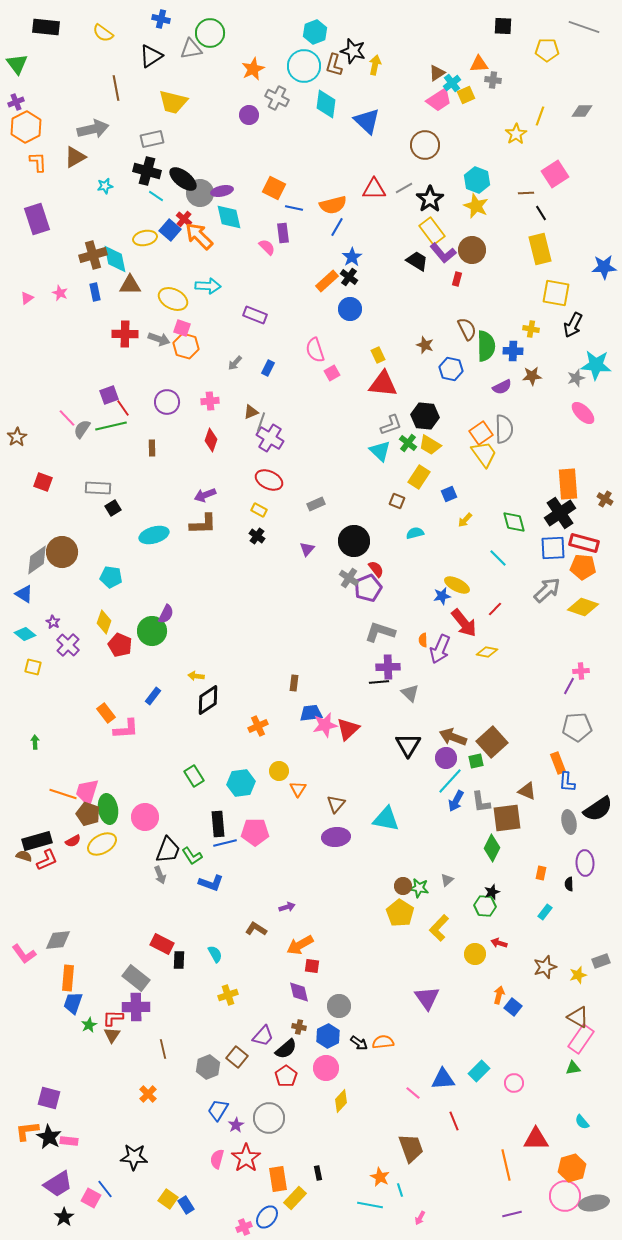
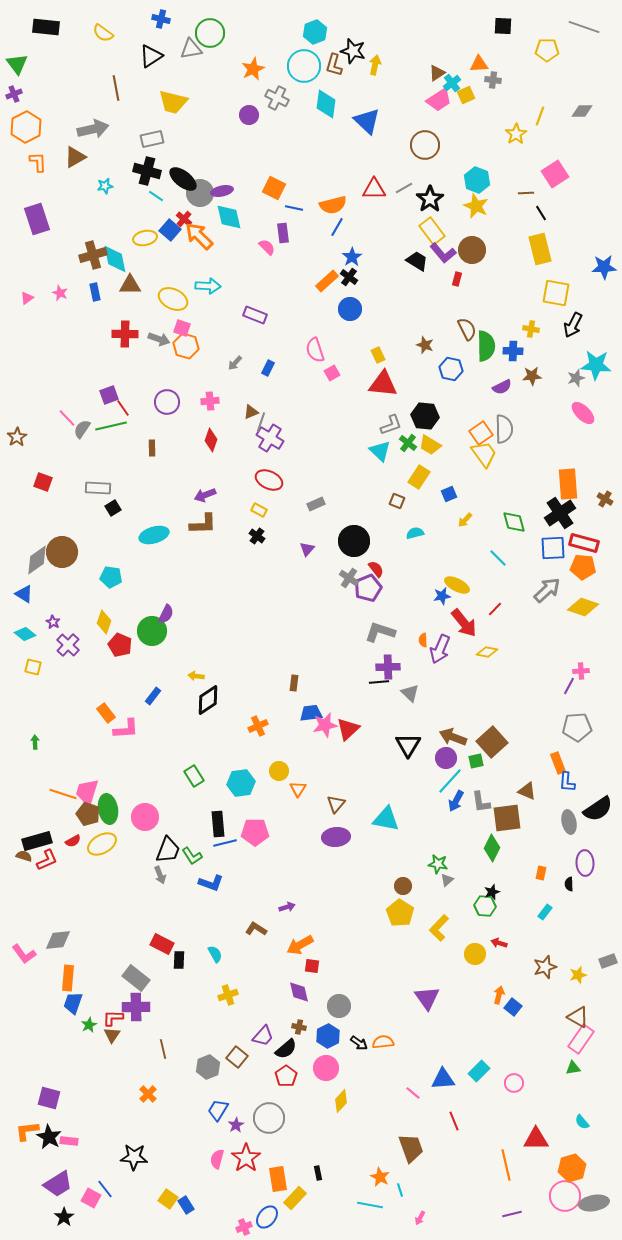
purple cross at (16, 102): moved 2 px left, 8 px up
green star at (419, 888): moved 19 px right, 24 px up
gray rectangle at (601, 961): moved 7 px right
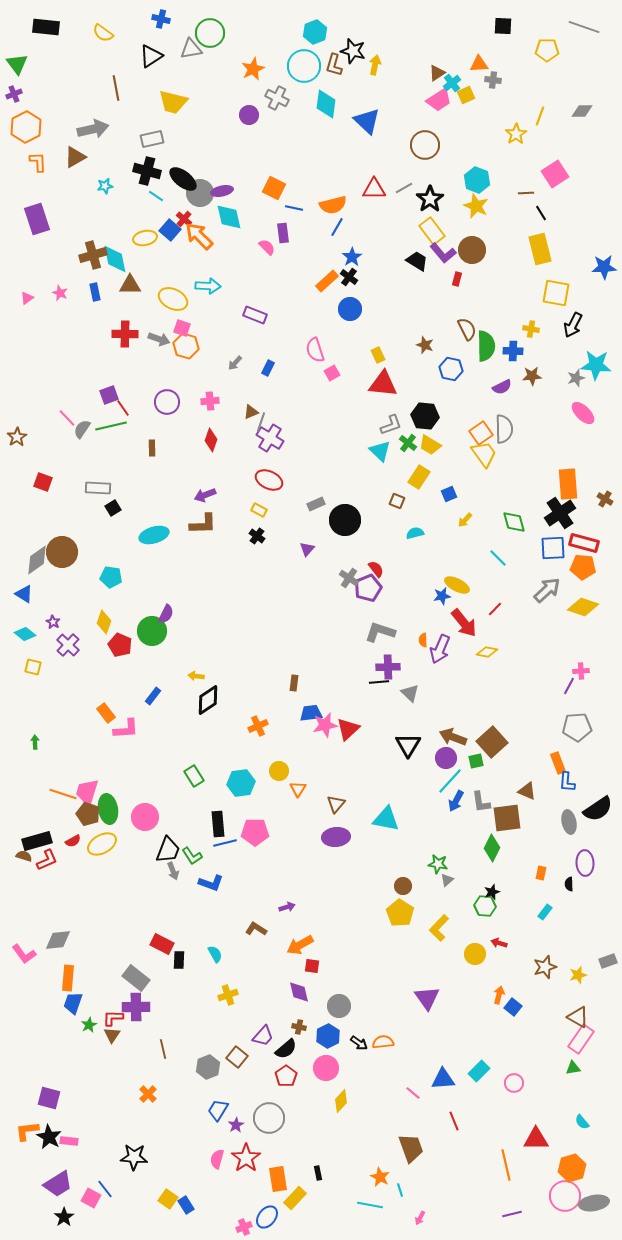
black circle at (354, 541): moved 9 px left, 21 px up
gray arrow at (160, 875): moved 13 px right, 4 px up
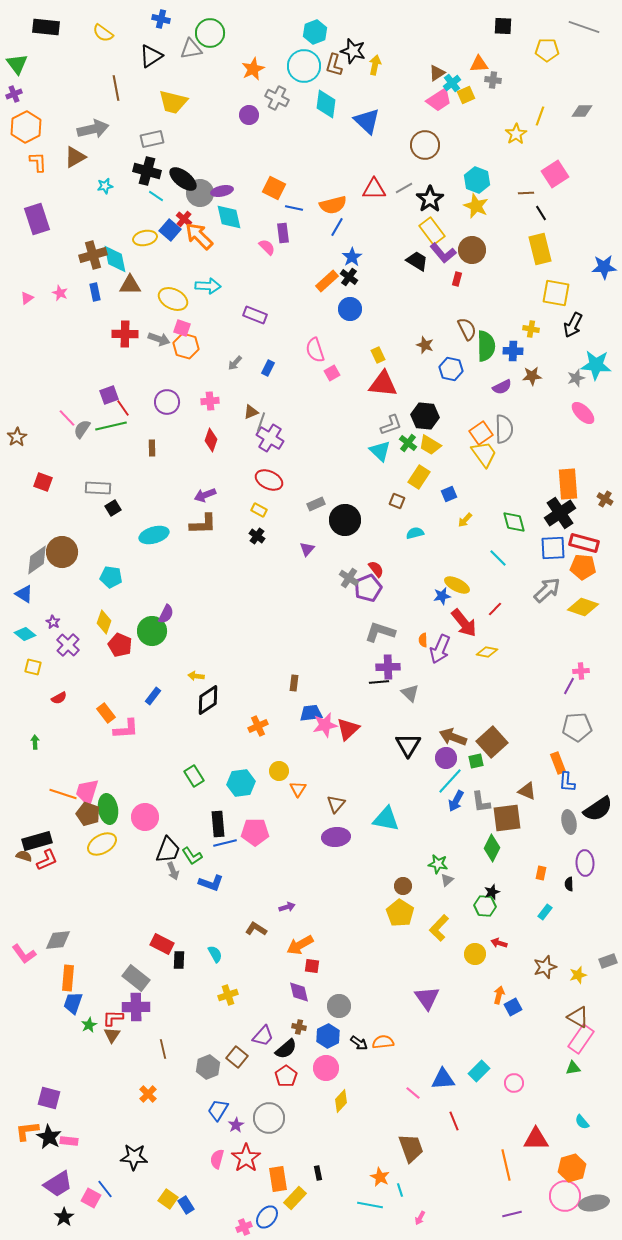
red semicircle at (73, 841): moved 14 px left, 143 px up
blue square at (513, 1007): rotated 24 degrees clockwise
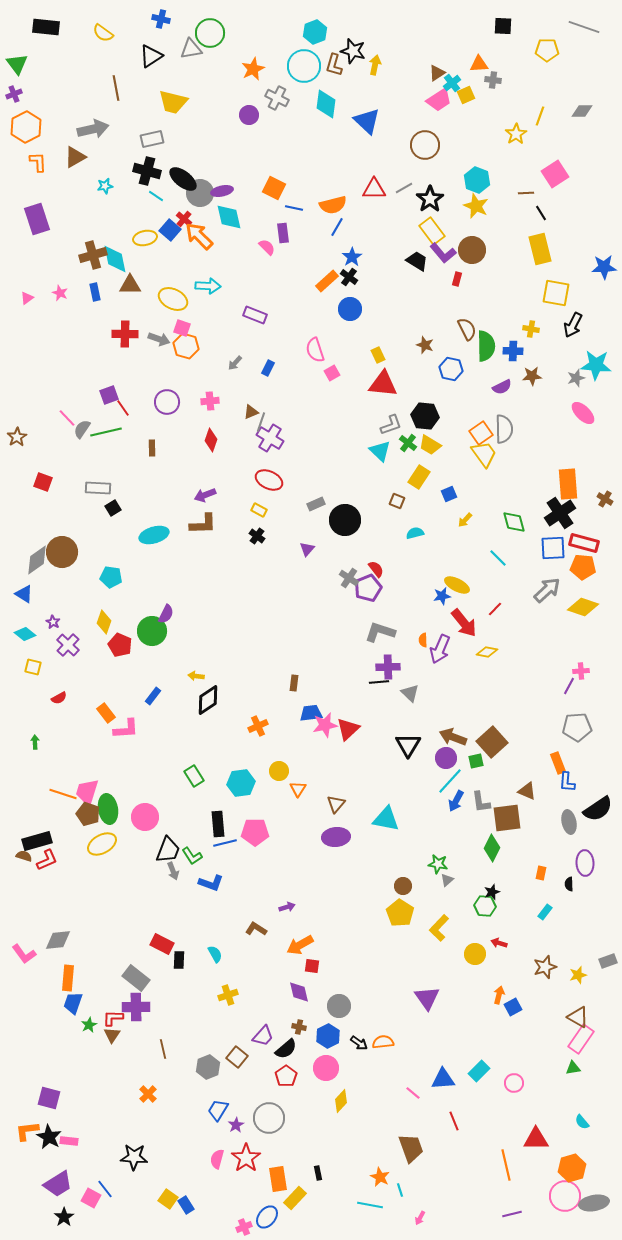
green line at (111, 426): moved 5 px left, 6 px down
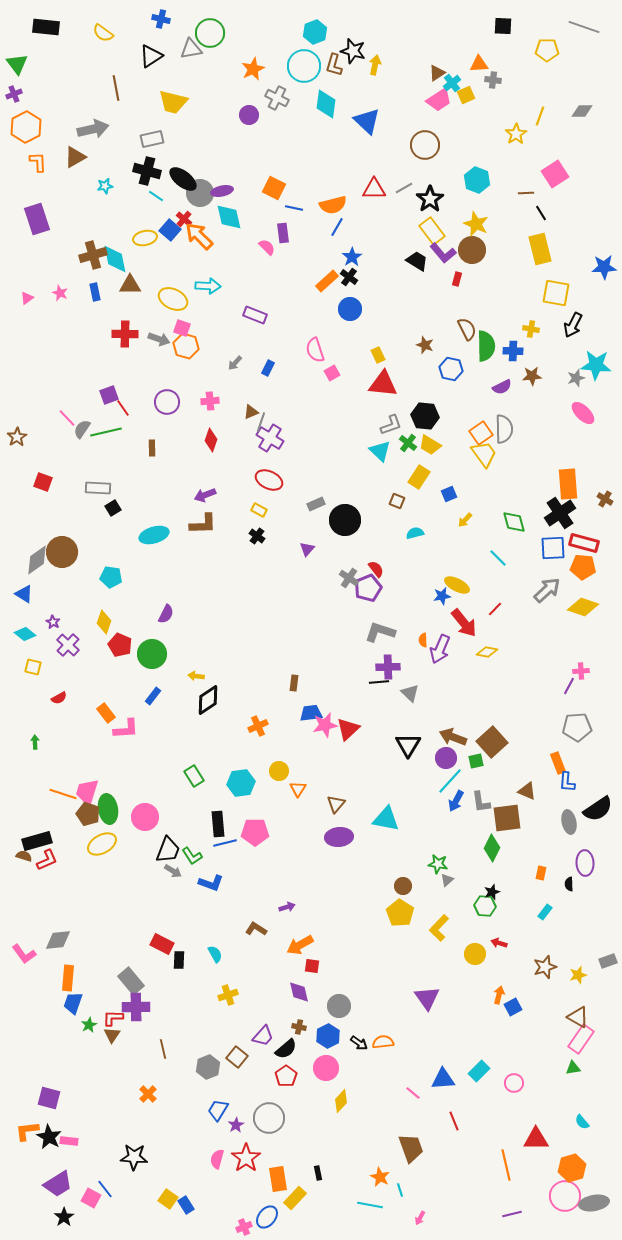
yellow star at (476, 206): moved 18 px down
green circle at (152, 631): moved 23 px down
purple ellipse at (336, 837): moved 3 px right
gray arrow at (173, 871): rotated 36 degrees counterclockwise
gray rectangle at (136, 978): moved 5 px left, 3 px down; rotated 12 degrees clockwise
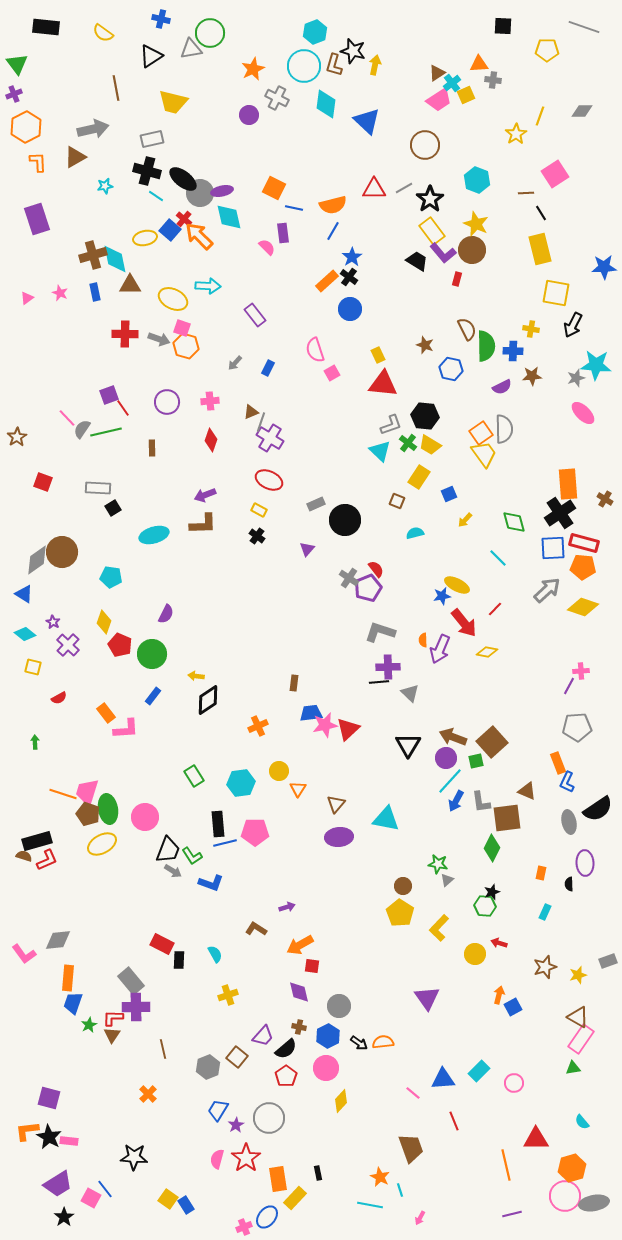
blue line at (337, 227): moved 4 px left, 4 px down
purple rectangle at (255, 315): rotated 30 degrees clockwise
blue L-shape at (567, 782): rotated 20 degrees clockwise
cyan rectangle at (545, 912): rotated 14 degrees counterclockwise
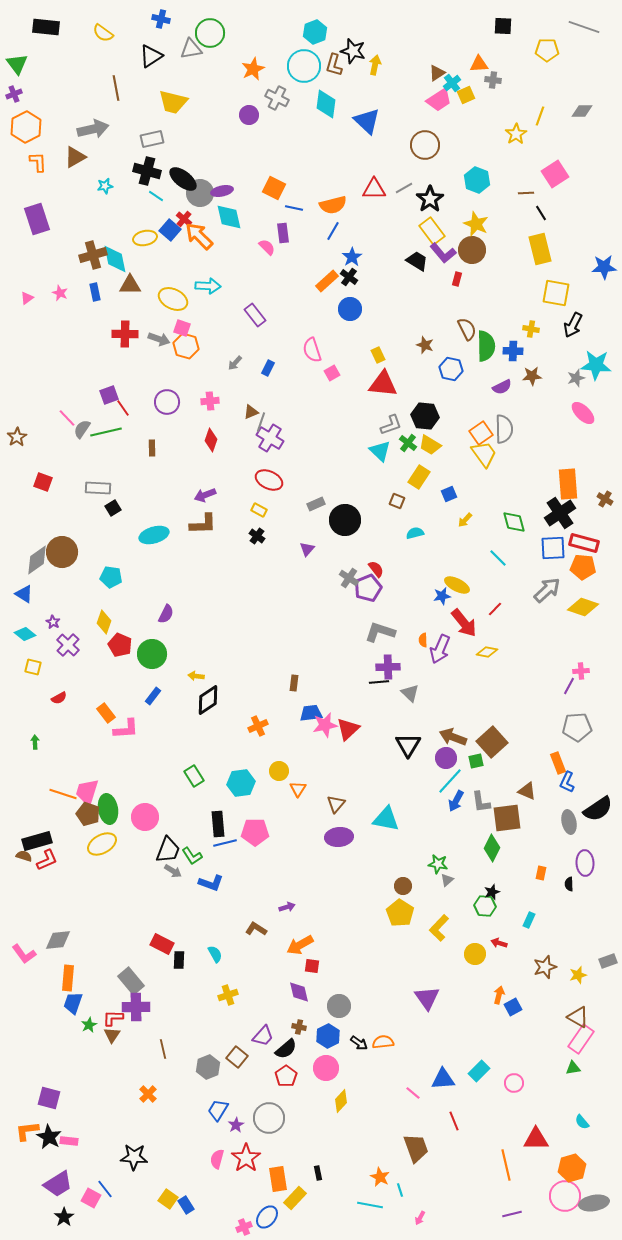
pink semicircle at (315, 350): moved 3 px left
cyan rectangle at (545, 912): moved 16 px left, 8 px down
brown trapezoid at (411, 1148): moved 5 px right
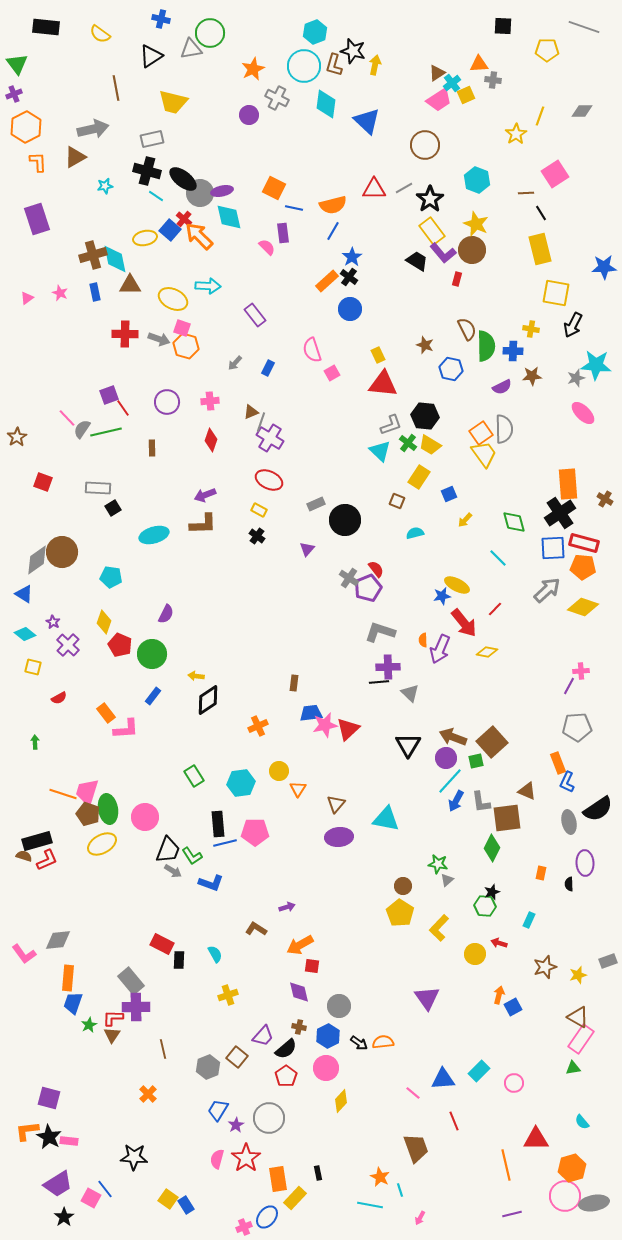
yellow semicircle at (103, 33): moved 3 px left, 1 px down
